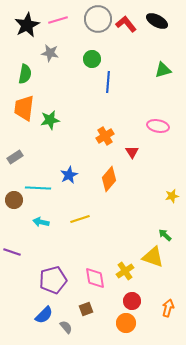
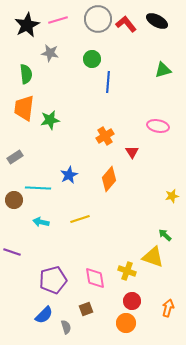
green semicircle: moved 1 px right; rotated 18 degrees counterclockwise
yellow cross: moved 2 px right; rotated 36 degrees counterclockwise
gray semicircle: rotated 24 degrees clockwise
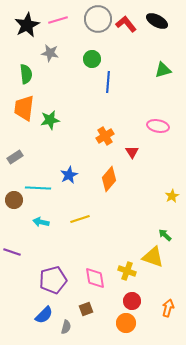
yellow star: rotated 16 degrees counterclockwise
gray semicircle: rotated 32 degrees clockwise
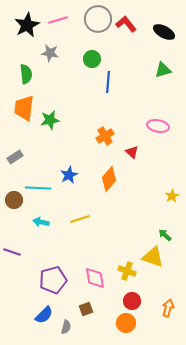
black ellipse: moved 7 px right, 11 px down
red triangle: rotated 16 degrees counterclockwise
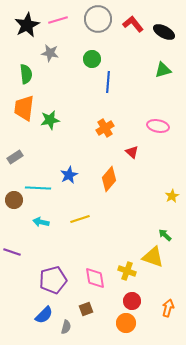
red L-shape: moved 7 px right
orange cross: moved 8 px up
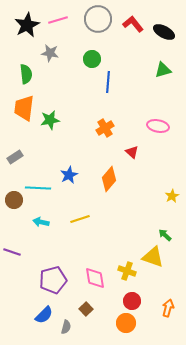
brown square: rotated 24 degrees counterclockwise
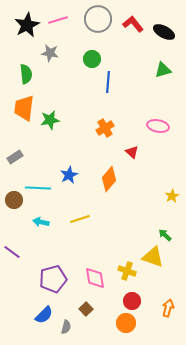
purple line: rotated 18 degrees clockwise
purple pentagon: moved 1 px up
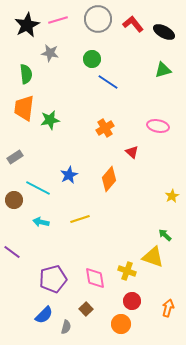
blue line: rotated 60 degrees counterclockwise
cyan line: rotated 25 degrees clockwise
orange circle: moved 5 px left, 1 px down
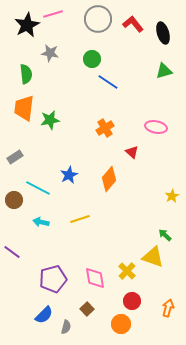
pink line: moved 5 px left, 6 px up
black ellipse: moved 1 px left, 1 px down; rotated 45 degrees clockwise
green triangle: moved 1 px right, 1 px down
pink ellipse: moved 2 px left, 1 px down
yellow cross: rotated 24 degrees clockwise
brown square: moved 1 px right
